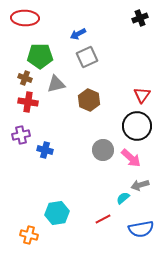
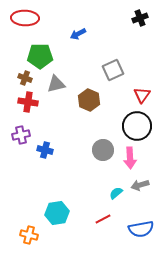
gray square: moved 26 px right, 13 px down
pink arrow: moved 1 px left; rotated 45 degrees clockwise
cyan semicircle: moved 7 px left, 5 px up
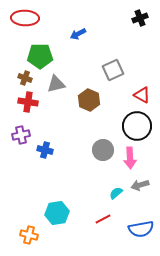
red triangle: rotated 36 degrees counterclockwise
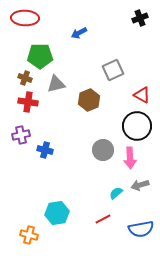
blue arrow: moved 1 px right, 1 px up
brown hexagon: rotated 15 degrees clockwise
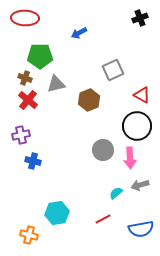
red cross: moved 2 px up; rotated 30 degrees clockwise
blue cross: moved 12 px left, 11 px down
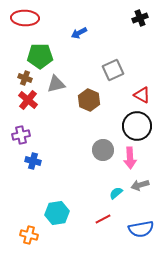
brown hexagon: rotated 15 degrees counterclockwise
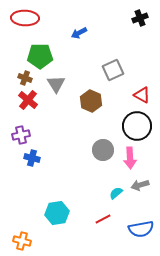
gray triangle: rotated 48 degrees counterclockwise
brown hexagon: moved 2 px right, 1 px down
blue cross: moved 1 px left, 3 px up
orange cross: moved 7 px left, 6 px down
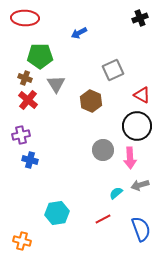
blue cross: moved 2 px left, 2 px down
blue semicircle: rotated 100 degrees counterclockwise
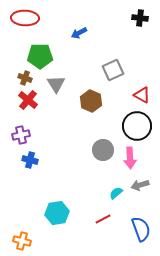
black cross: rotated 28 degrees clockwise
